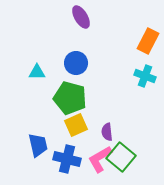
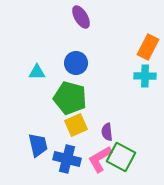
orange rectangle: moved 6 px down
cyan cross: rotated 20 degrees counterclockwise
green square: rotated 12 degrees counterclockwise
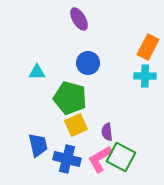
purple ellipse: moved 2 px left, 2 px down
blue circle: moved 12 px right
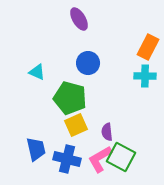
cyan triangle: rotated 24 degrees clockwise
blue trapezoid: moved 2 px left, 4 px down
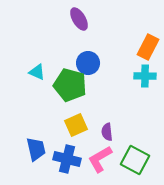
green pentagon: moved 13 px up
green square: moved 14 px right, 3 px down
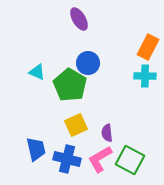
green pentagon: rotated 16 degrees clockwise
purple semicircle: moved 1 px down
green square: moved 5 px left
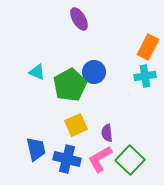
blue circle: moved 6 px right, 9 px down
cyan cross: rotated 10 degrees counterclockwise
green pentagon: rotated 12 degrees clockwise
green square: rotated 16 degrees clockwise
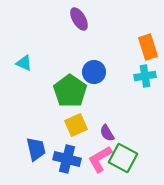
orange rectangle: rotated 45 degrees counterclockwise
cyan triangle: moved 13 px left, 9 px up
green pentagon: moved 6 px down; rotated 8 degrees counterclockwise
purple semicircle: rotated 24 degrees counterclockwise
green square: moved 7 px left, 2 px up; rotated 16 degrees counterclockwise
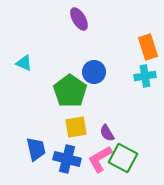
yellow square: moved 2 px down; rotated 15 degrees clockwise
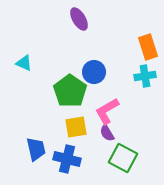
pink L-shape: moved 7 px right, 48 px up
